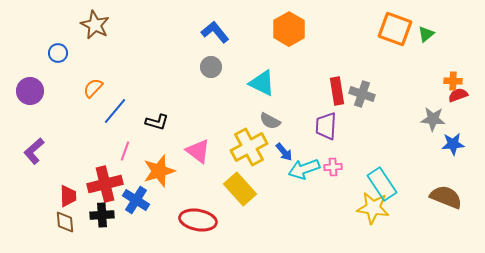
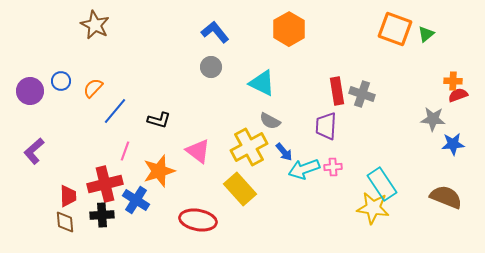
blue circle: moved 3 px right, 28 px down
black L-shape: moved 2 px right, 2 px up
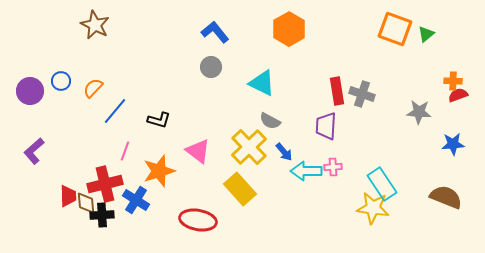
gray star: moved 14 px left, 7 px up
yellow cross: rotated 15 degrees counterclockwise
cyan arrow: moved 2 px right, 2 px down; rotated 20 degrees clockwise
brown diamond: moved 21 px right, 19 px up
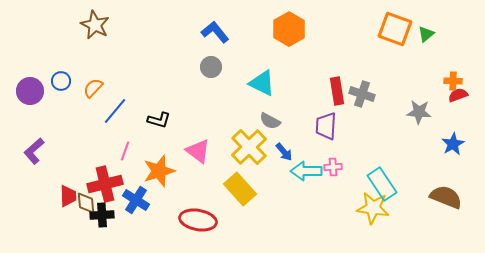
blue star: rotated 25 degrees counterclockwise
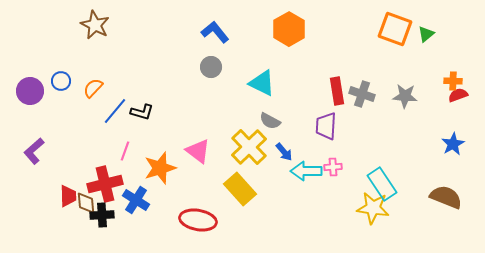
gray star: moved 14 px left, 16 px up
black L-shape: moved 17 px left, 8 px up
orange star: moved 1 px right, 3 px up
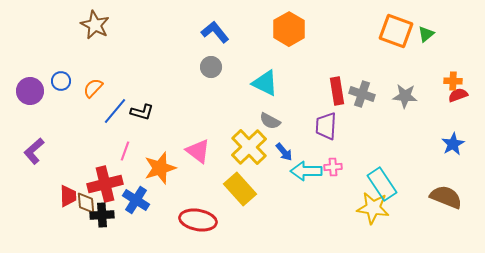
orange square: moved 1 px right, 2 px down
cyan triangle: moved 3 px right
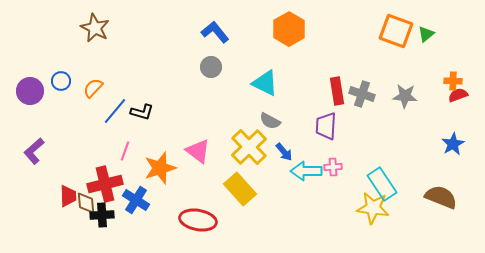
brown star: moved 3 px down
brown semicircle: moved 5 px left
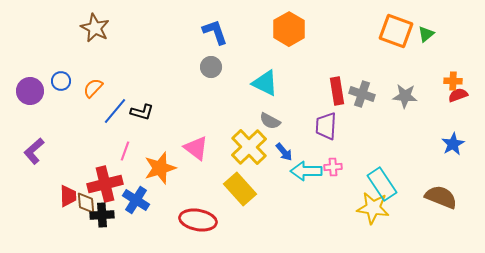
blue L-shape: rotated 20 degrees clockwise
pink triangle: moved 2 px left, 3 px up
